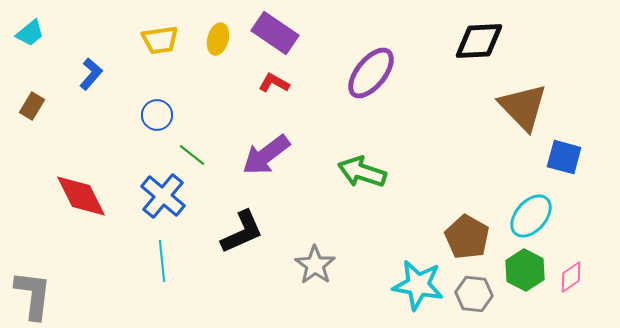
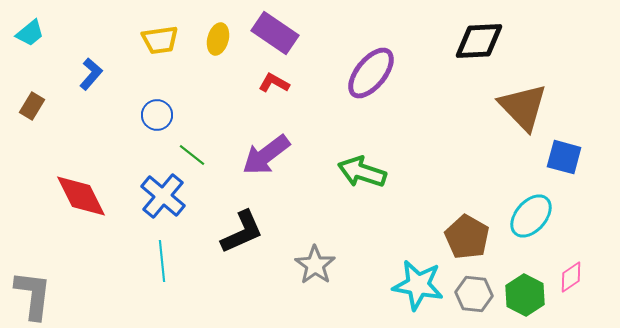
green hexagon: moved 25 px down
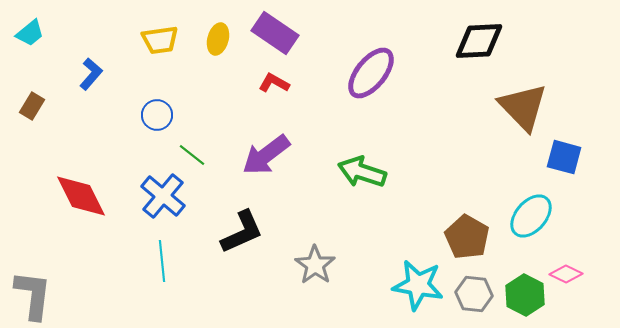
pink diamond: moved 5 px left, 3 px up; rotated 60 degrees clockwise
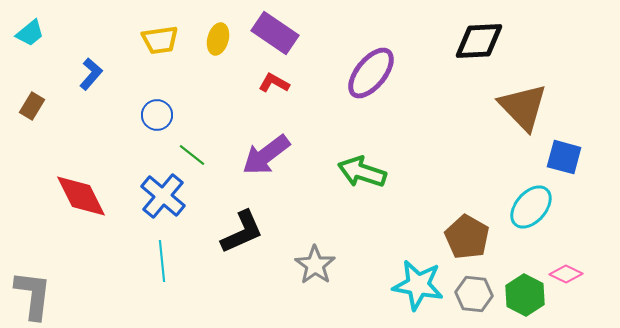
cyan ellipse: moved 9 px up
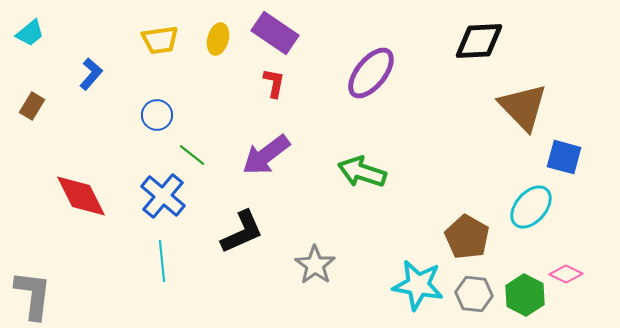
red L-shape: rotated 72 degrees clockwise
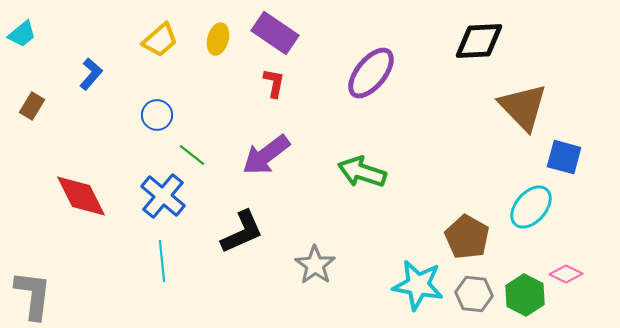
cyan trapezoid: moved 8 px left, 1 px down
yellow trapezoid: rotated 33 degrees counterclockwise
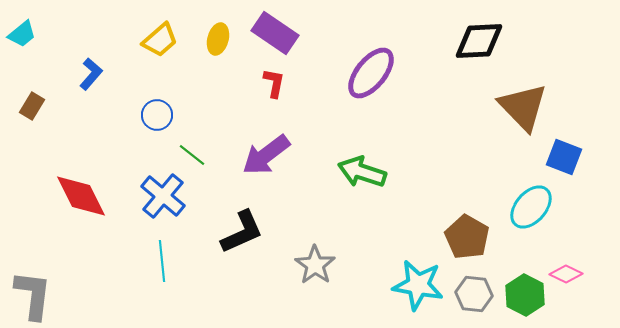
blue square: rotated 6 degrees clockwise
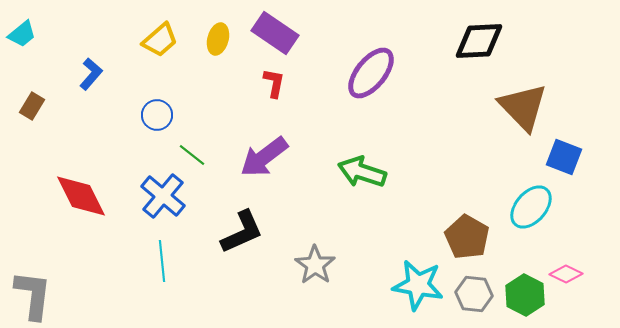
purple arrow: moved 2 px left, 2 px down
